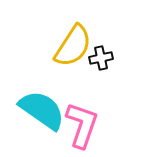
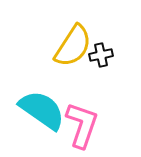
black cross: moved 3 px up
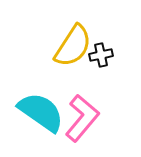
cyan semicircle: moved 1 px left, 2 px down
pink L-shape: moved 7 px up; rotated 21 degrees clockwise
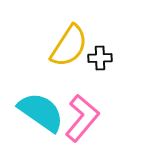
yellow semicircle: moved 4 px left
black cross: moved 1 px left, 3 px down; rotated 10 degrees clockwise
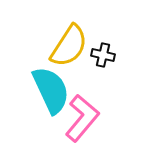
black cross: moved 3 px right, 3 px up; rotated 15 degrees clockwise
cyan semicircle: moved 10 px right, 22 px up; rotated 30 degrees clockwise
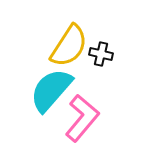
black cross: moved 2 px left, 1 px up
cyan semicircle: rotated 114 degrees counterclockwise
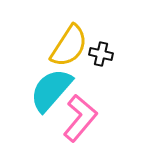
pink L-shape: moved 2 px left
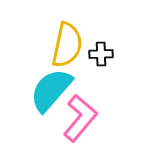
yellow semicircle: moved 2 px left, 1 px up; rotated 21 degrees counterclockwise
black cross: rotated 15 degrees counterclockwise
